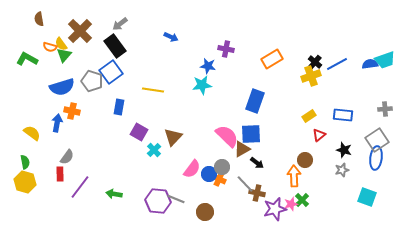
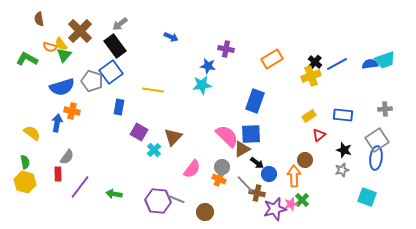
red rectangle at (60, 174): moved 2 px left
blue circle at (209, 174): moved 60 px right
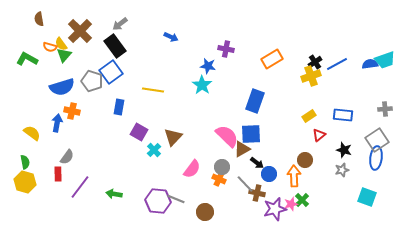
black cross at (315, 62): rotated 16 degrees clockwise
cyan star at (202, 85): rotated 30 degrees counterclockwise
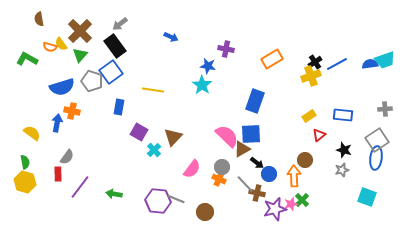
green triangle at (64, 55): moved 16 px right
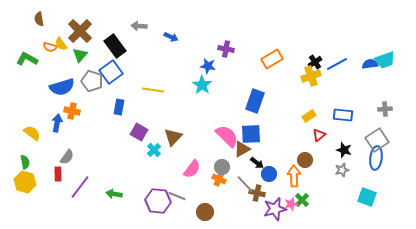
gray arrow at (120, 24): moved 19 px right, 2 px down; rotated 42 degrees clockwise
gray line at (176, 199): moved 1 px right, 3 px up
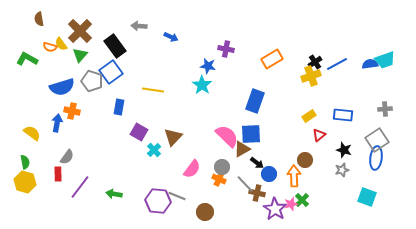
purple star at (275, 209): rotated 25 degrees counterclockwise
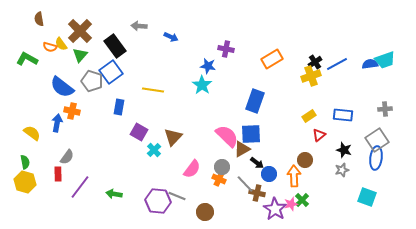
blue semicircle at (62, 87): rotated 55 degrees clockwise
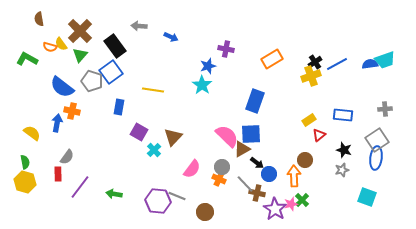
blue star at (208, 66): rotated 28 degrees counterclockwise
yellow rectangle at (309, 116): moved 4 px down
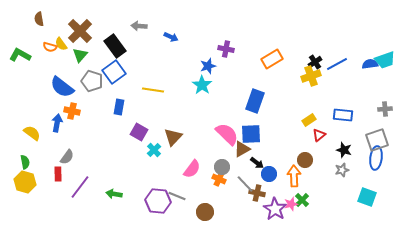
green L-shape at (27, 59): moved 7 px left, 4 px up
blue square at (111, 72): moved 3 px right
pink semicircle at (227, 136): moved 2 px up
gray square at (377, 140): rotated 15 degrees clockwise
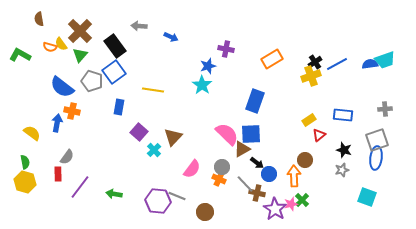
purple square at (139, 132): rotated 12 degrees clockwise
